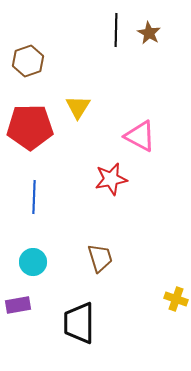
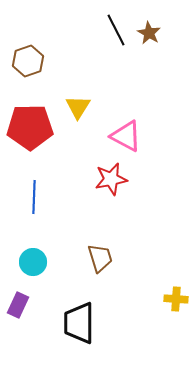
black line: rotated 28 degrees counterclockwise
pink triangle: moved 14 px left
yellow cross: rotated 15 degrees counterclockwise
purple rectangle: rotated 55 degrees counterclockwise
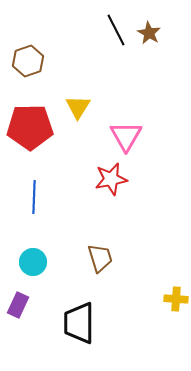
pink triangle: rotated 32 degrees clockwise
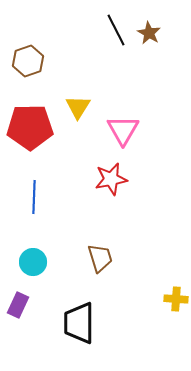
pink triangle: moved 3 px left, 6 px up
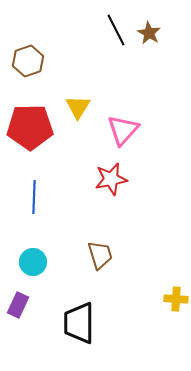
pink triangle: rotated 12 degrees clockwise
brown trapezoid: moved 3 px up
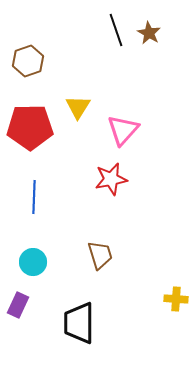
black line: rotated 8 degrees clockwise
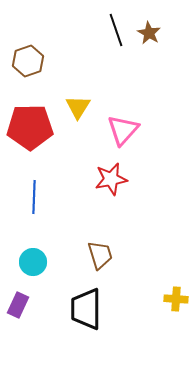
black trapezoid: moved 7 px right, 14 px up
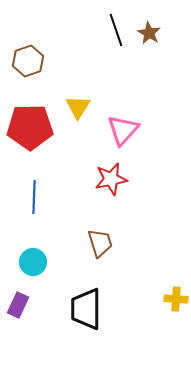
brown trapezoid: moved 12 px up
